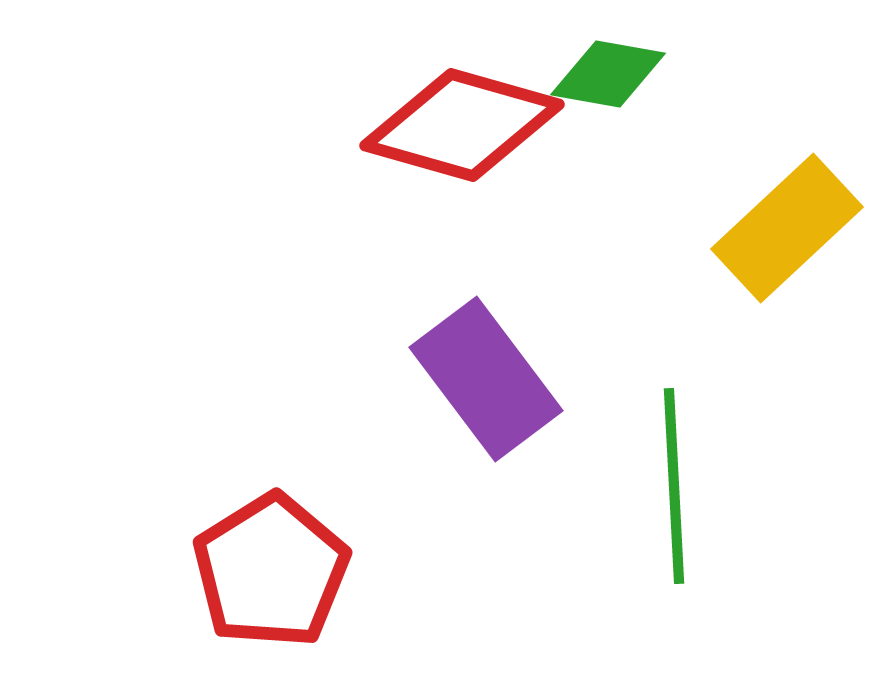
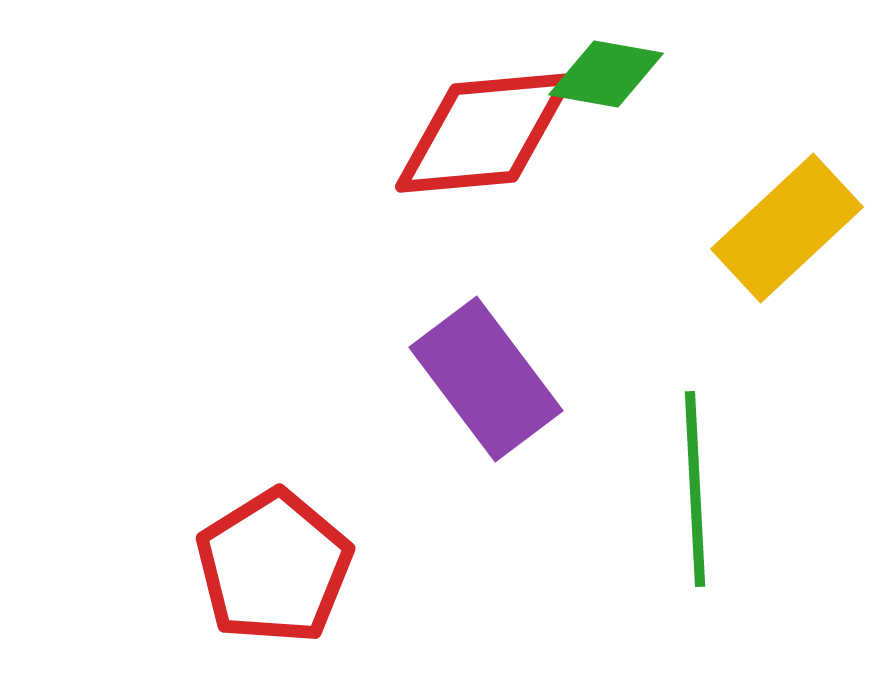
green diamond: moved 2 px left
red diamond: moved 22 px right, 8 px down; rotated 21 degrees counterclockwise
green line: moved 21 px right, 3 px down
red pentagon: moved 3 px right, 4 px up
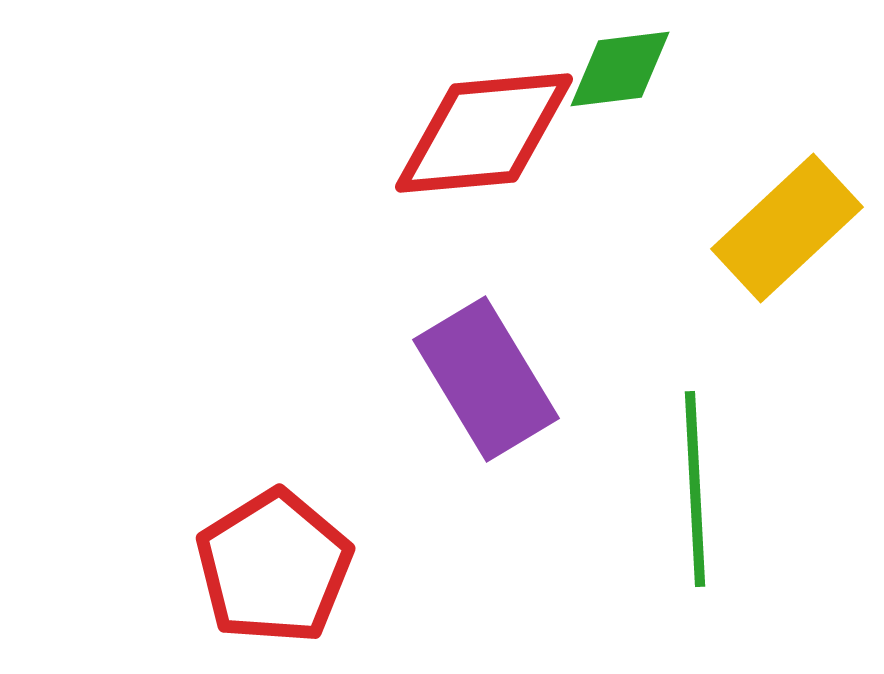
green diamond: moved 14 px right, 5 px up; rotated 17 degrees counterclockwise
purple rectangle: rotated 6 degrees clockwise
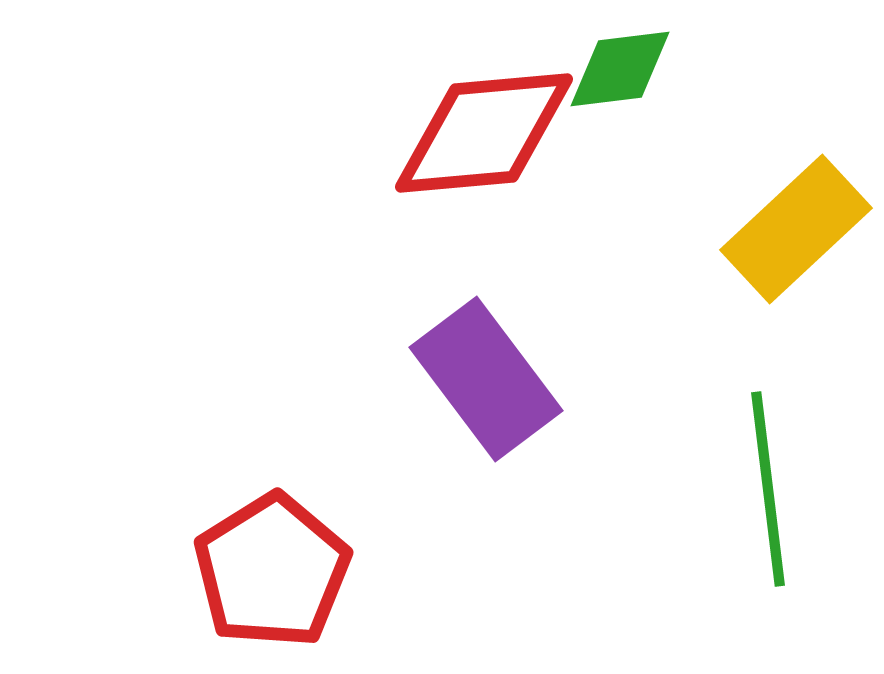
yellow rectangle: moved 9 px right, 1 px down
purple rectangle: rotated 6 degrees counterclockwise
green line: moved 73 px right; rotated 4 degrees counterclockwise
red pentagon: moved 2 px left, 4 px down
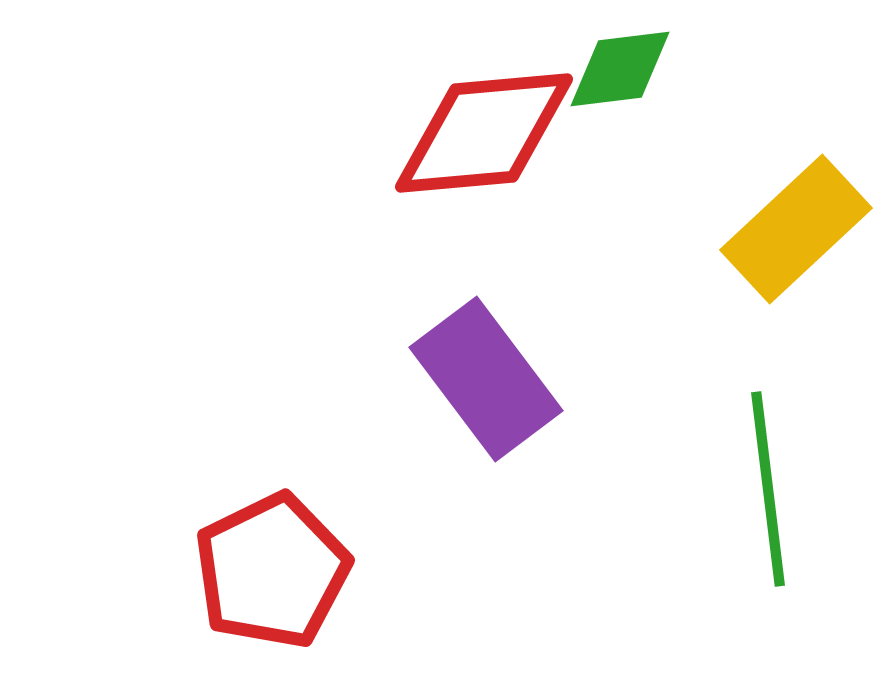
red pentagon: rotated 6 degrees clockwise
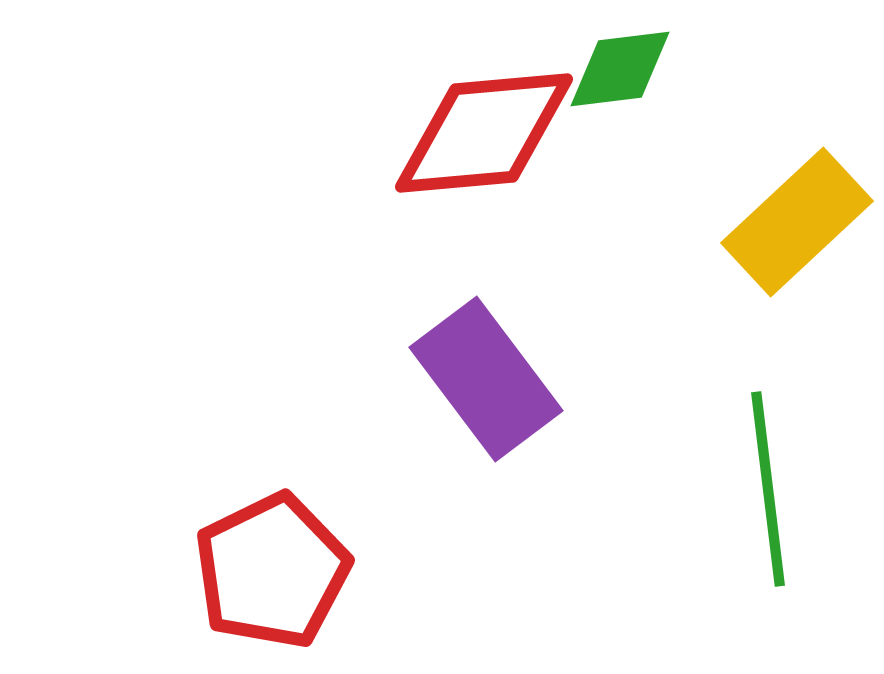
yellow rectangle: moved 1 px right, 7 px up
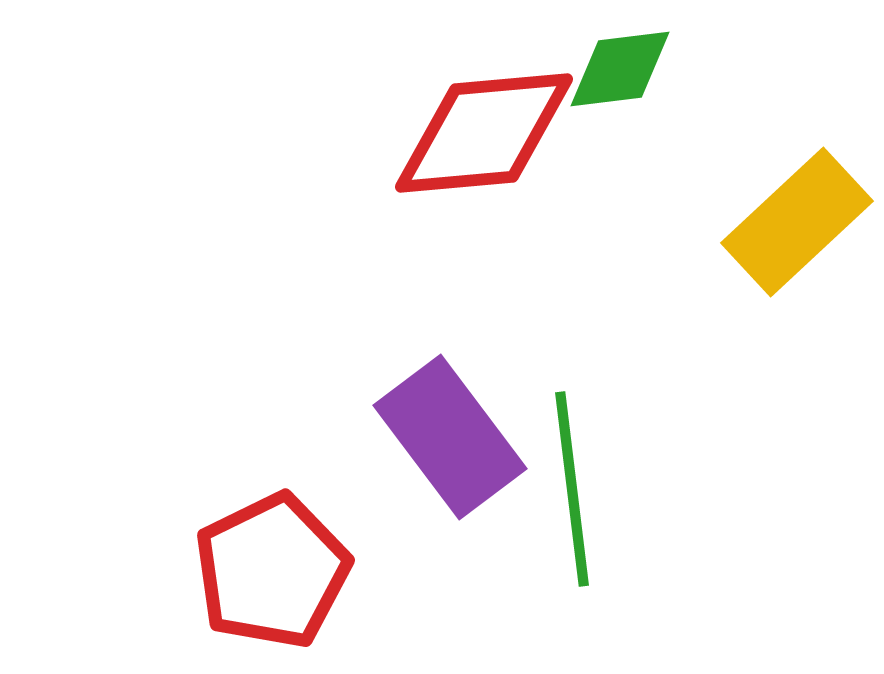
purple rectangle: moved 36 px left, 58 px down
green line: moved 196 px left
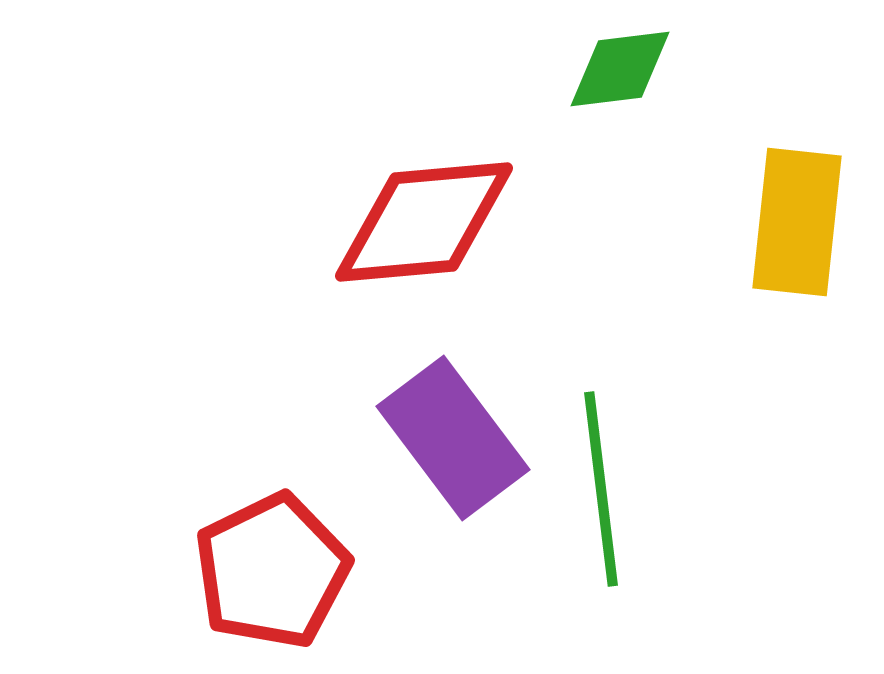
red diamond: moved 60 px left, 89 px down
yellow rectangle: rotated 41 degrees counterclockwise
purple rectangle: moved 3 px right, 1 px down
green line: moved 29 px right
